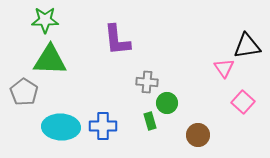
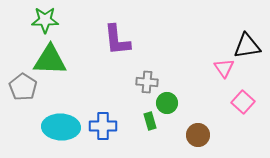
gray pentagon: moved 1 px left, 5 px up
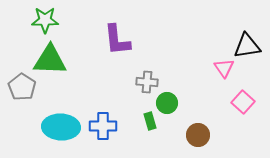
gray pentagon: moved 1 px left
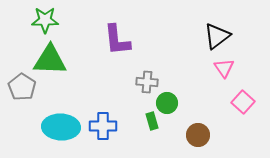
black triangle: moved 30 px left, 10 px up; rotated 28 degrees counterclockwise
green rectangle: moved 2 px right
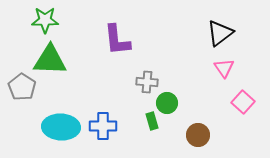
black triangle: moved 3 px right, 3 px up
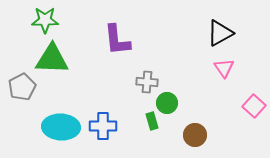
black triangle: rotated 8 degrees clockwise
green triangle: moved 2 px right, 1 px up
gray pentagon: rotated 12 degrees clockwise
pink square: moved 11 px right, 4 px down
brown circle: moved 3 px left
